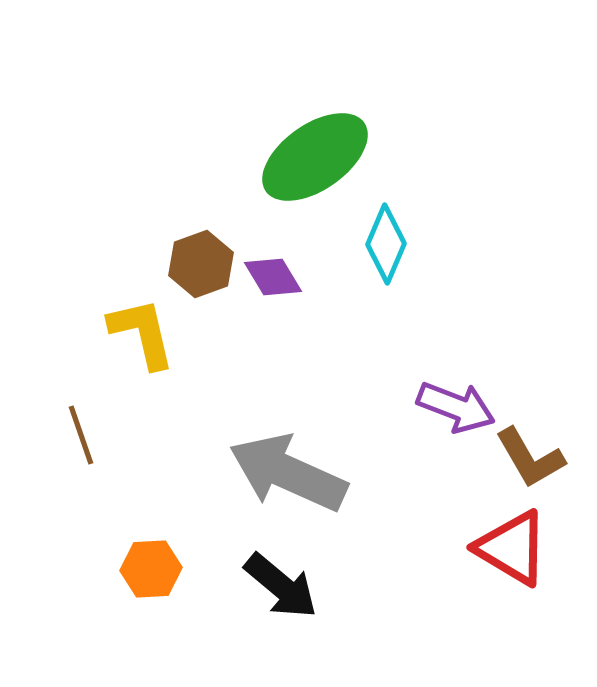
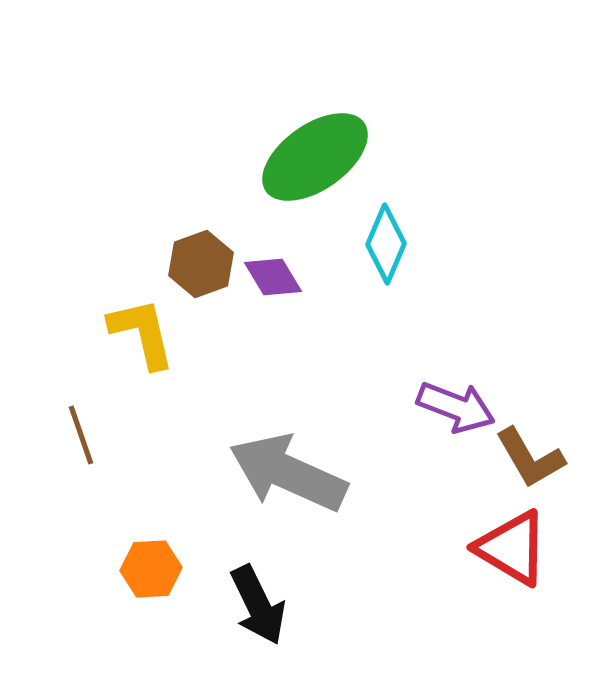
black arrow: moved 23 px left, 19 px down; rotated 24 degrees clockwise
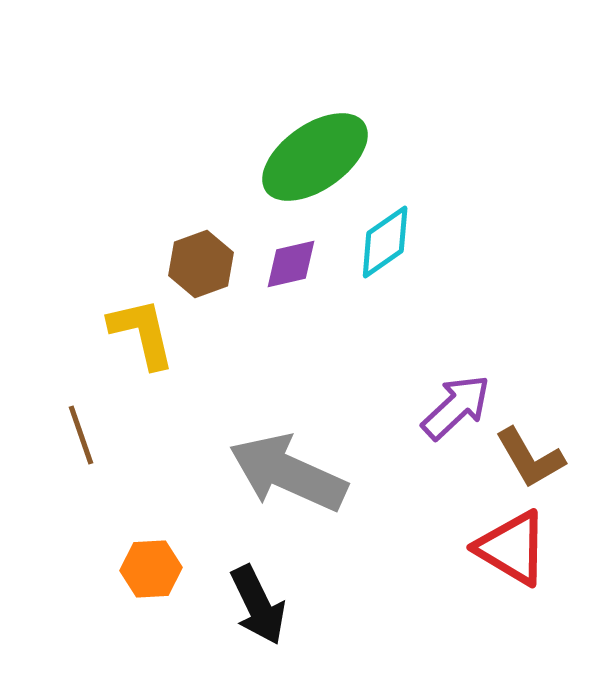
cyan diamond: moved 1 px left, 2 px up; rotated 32 degrees clockwise
purple diamond: moved 18 px right, 13 px up; rotated 72 degrees counterclockwise
purple arrow: rotated 64 degrees counterclockwise
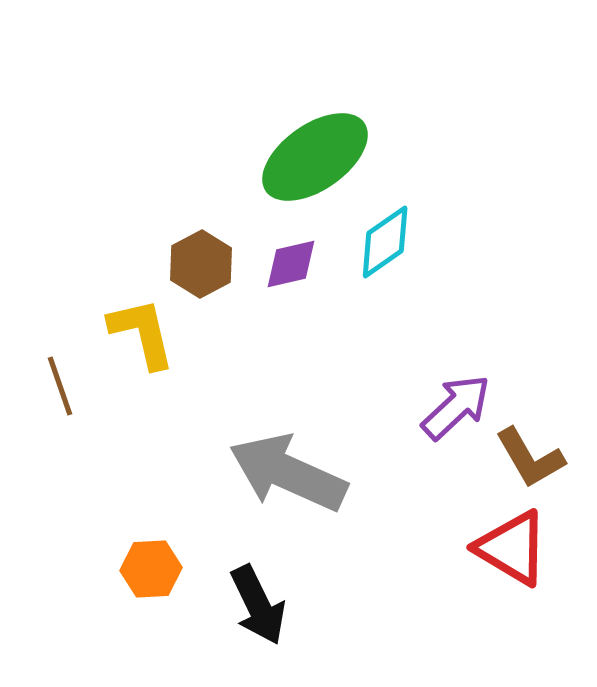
brown hexagon: rotated 8 degrees counterclockwise
brown line: moved 21 px left, 49 px up
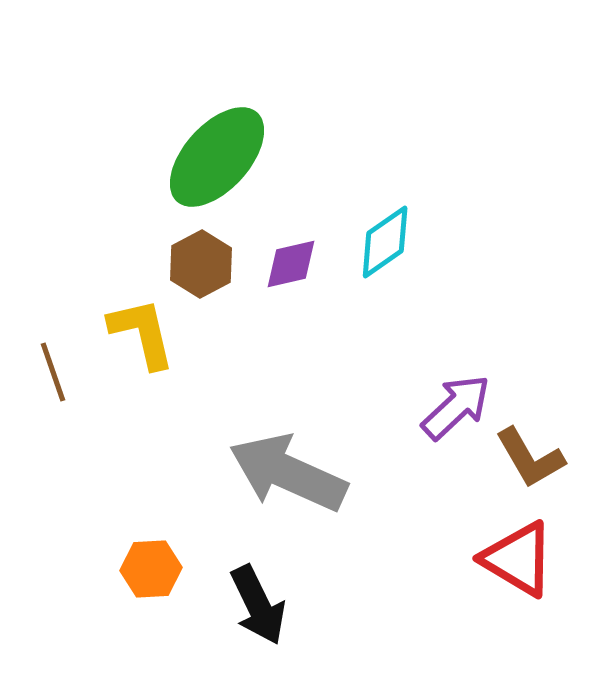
green ellipse: moved 98 px left; rotated 13 degrees counterclockwise
brown line: moved 7 px left, 14 px up
red triangle: moved 6 px right, 11 px down
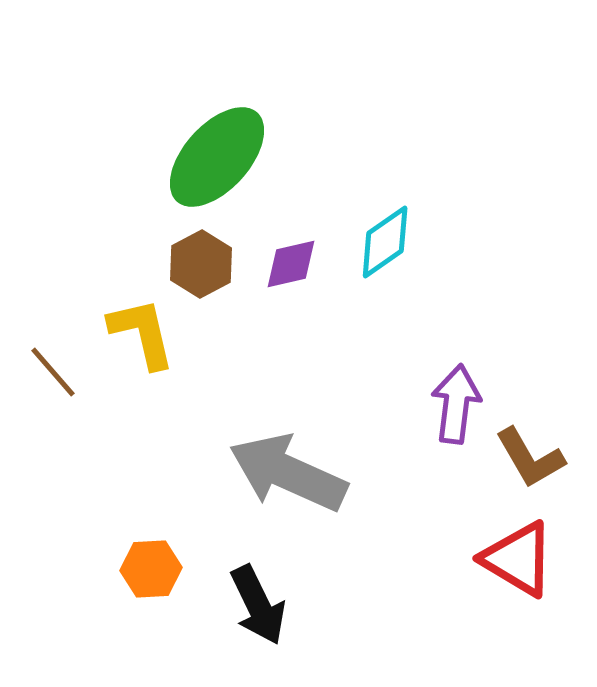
brown line: rotated 22 degrees counterclockwise
purple arrow: moved 3 px up; rotated 40 degrees counterclockwise
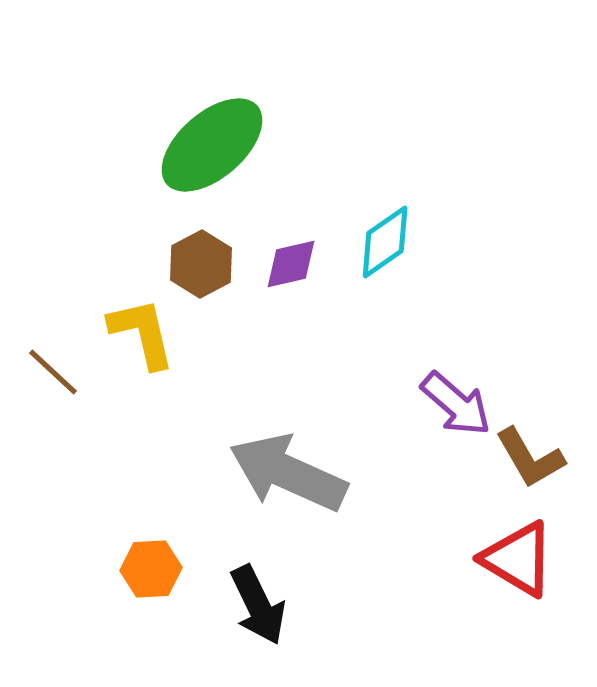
green ellipse: moved 5 px left, 12 px up; rotated 7 degrees clockwise
brown line: rotated 6 degrees counterclockwise
purple arrow: rotated 124 degrees clockwise
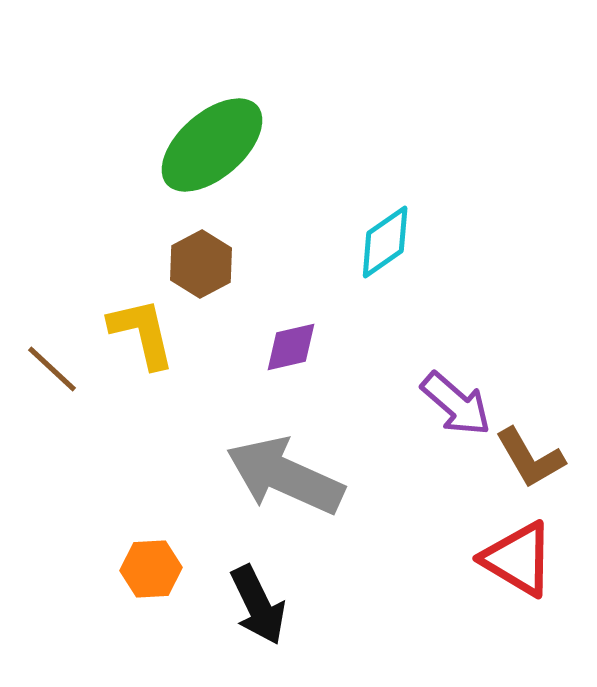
purple diamond: moved 83 px down
brown line: moved 1 px left, 3 px up
gray arrow: moved 3 px left, 3 px down
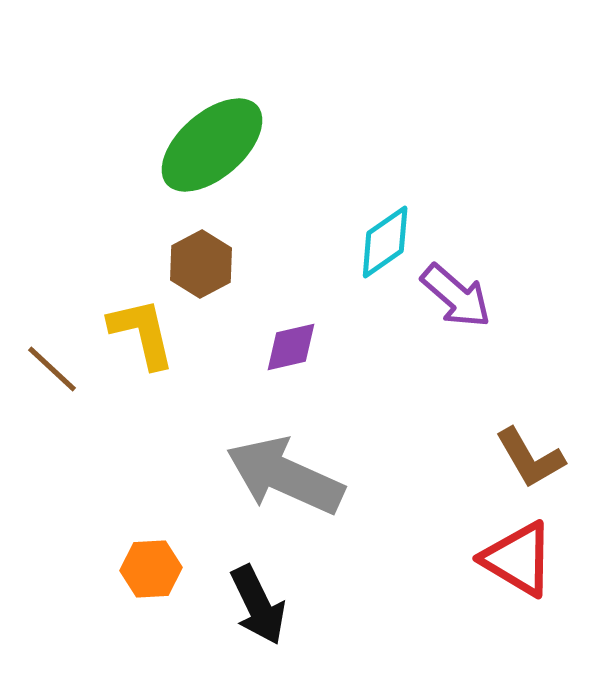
purple arrow: moved 108 px up
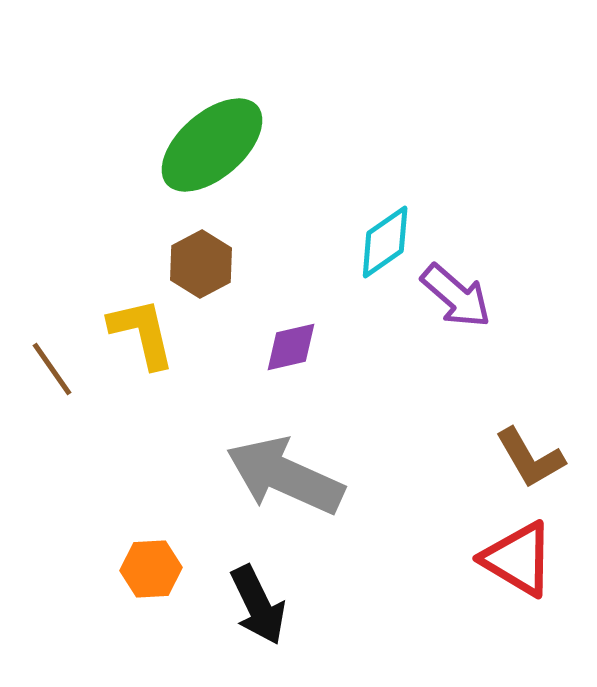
brown line: rotated 12 degrees clockwise
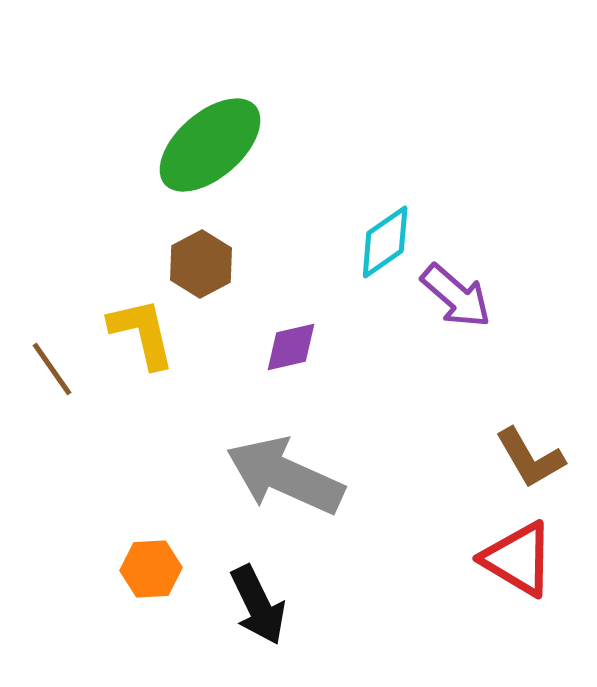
green ellipse: moved 2 px left
